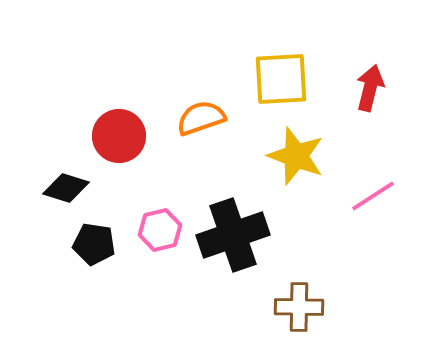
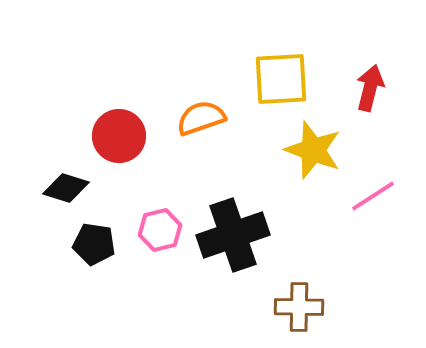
yellow star: moved 17 px right, 6 px up
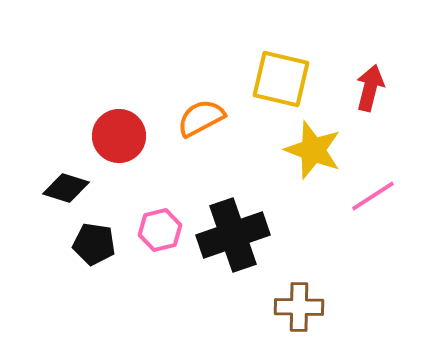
yellow square: rotated 16 degrees clockwise
orange semicircle: rotated 9 degrees counterclockwise
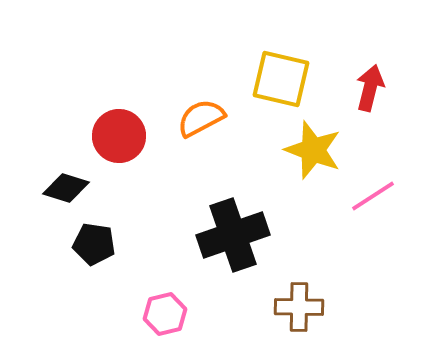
pink hexagon: moved 5 px right, 84 px down
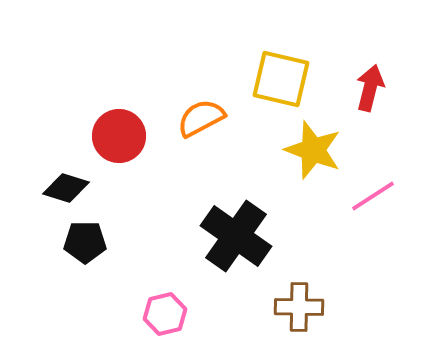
black cross: moved 3 px right, 1 px down; rotated 36 degrees counterclockwise
black pentagon: moved 9 px left, 2 px up; rotated 9 degrees counterclockwise
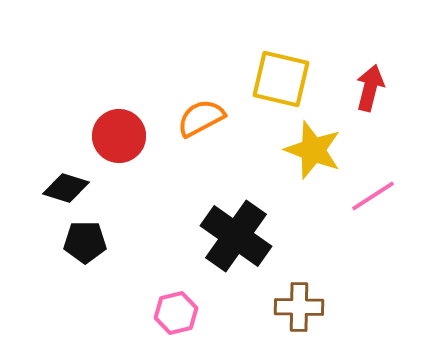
pink hexagon: moved 11 px right, 1 px up
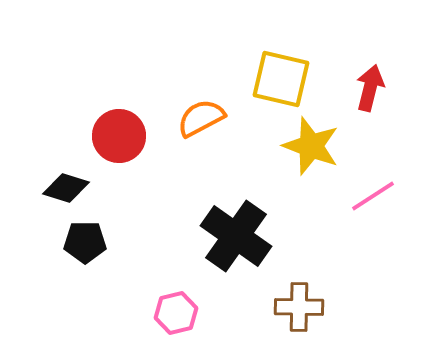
yellow star: moved 2 px left, 4 px up
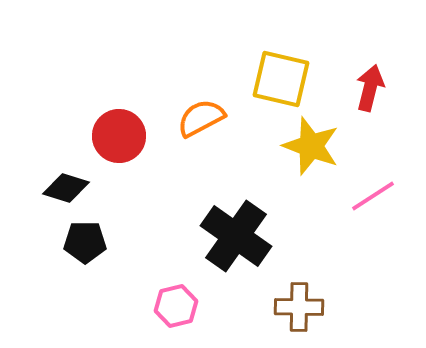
pink hexagon: moved 7 px up
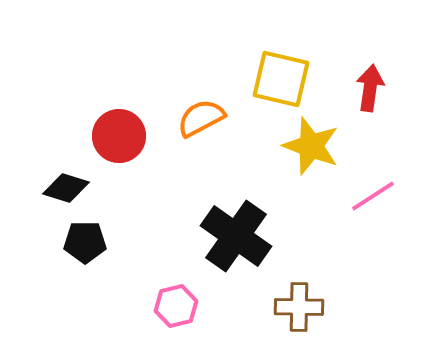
red arrow: rotated 6 degrees counterclockwise
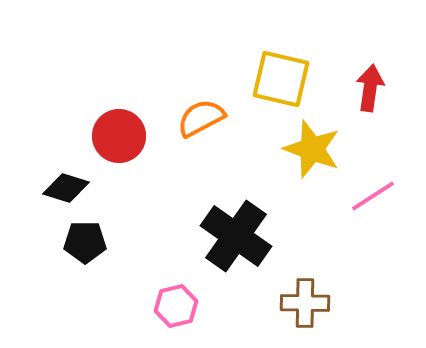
yellow star: moved 1 px right, 3 px down
brown cross: moved 6 px right, 4 px up
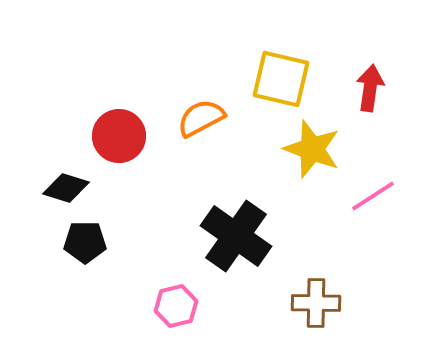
brown cross: moved 11 px right
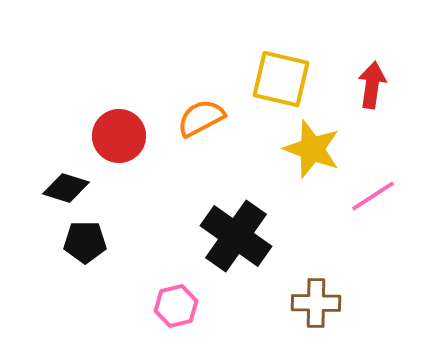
red arrow: moved 2 px right, 3 px up
